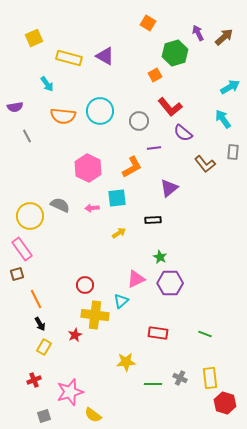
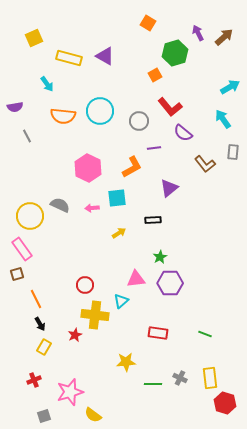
green star at (160, 257): rotated 16 degrees clockwise
pink triangle at (136, 279): rotated 18 degrees clockwise
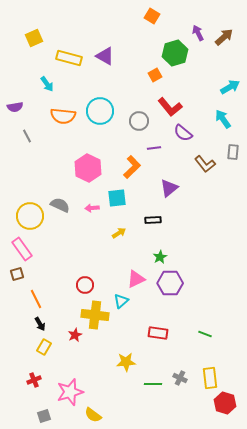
orange square at (148, 23): moved 4 px right, 7 px up
orange L-shape at (132, 167): rotated 15 degrees counterclockwise
pink triangle at (136, 279): rotated 18 degrees counterclockwise
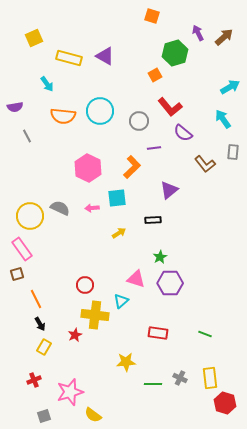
orange square at (152, 16): rotated 14 degrees counterclockwise
purple triangle at (169, 188): moved 2 px down
gray semicircle at (60, 205): moved 3 px down
pink triangle at (136, 279): rotated 42 degrees clockwise
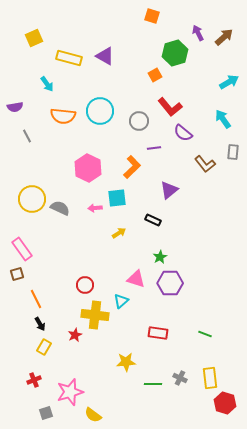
cyan arrow at (230, 87): moved 1 px left, 5 px up
pink arrow at (92, 208): moved 3 px right
yellow circle at (30, 216): moved 2 px right, 17 px up
black rectangle at (153, 220): rotated 28 degrees clockwise
gray square at (44, 416): moved 2 px right, 3 px up
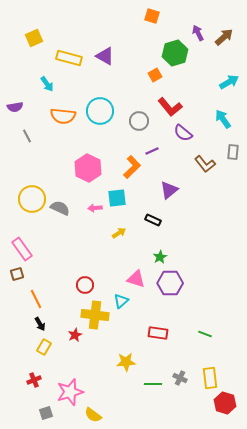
purple line at (154, 148): moved 2 px left, 3 px down; rotated 16 degrees counterclockwise
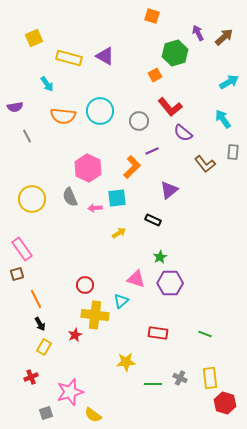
gray semicircle at (60, 208): moved 10 px right, 11 px up; rotated 138 degrees counterclockwise
red cross at (34, 380): moved 3 px left, 3 px up
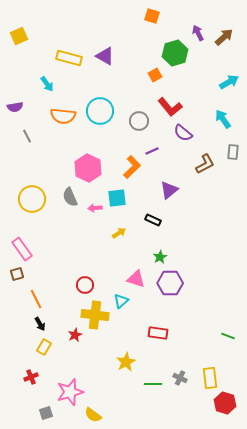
yellow square at (34, 38): moved 15 px left, 2 px up
brown L-shape at (205, 164): rotated 80 degrees counterclockwise
green line at (205, 334): moved 23 px right, 2 px down
yellow star at (126, 362): rotated 24 degrees counterclockwise
